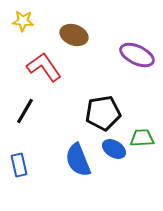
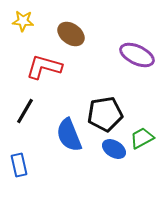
brown ellipse: moved 3 px left, 1 px up; rotated 16 degrees clockwise
red L-shape: rotated 39 degrees counterclockwise
black pentagon: moved 2 px right, 1 px down
green trapezoid: rotated 25 degrees counterclockwise
blue semicircle: moved 9 px left, 25 px up
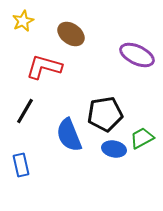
yellow star: rotated 30 degrees counterclockwise
blue ellipse: rotated 20 degrees counterclockwise
blue rectangle: moved 2 px right
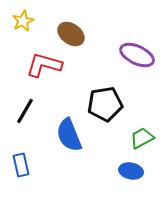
red L-shape: moved 2 px up
black pentagon: moved 10 px up
blue ellipse: moved 17 px right, 22 px down
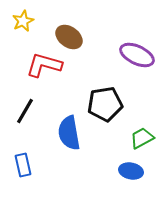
brown ellipse: moved 2 px left, 3 px down
blue semicircle: moved 2 px up; rotated 12 degrees clockwise
blue rectangle: moved 2 px right
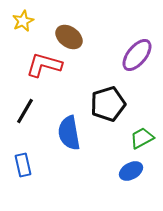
purple ellipse: rotated 76 degrees counterclockwise
black pentagon: moved 3 px right; rotated 8 degrees counterclockwise
blue ellipse: rotated 40 degrees counterclockwise
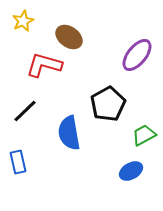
black pentagon: rotated 12 degrees counterclockwise
black line: rotated 16 degrees clockwise
green trapezoid: moved 2 px right, 3 px up
blue rectangle: moved 5 px left, 3 px up
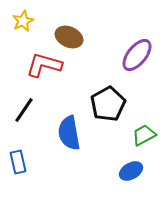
brown ellipse: rotated 12 degrees counterclockwise
black line: moved 1 px left, 1 px up; rotated 12 degrees counterclockwise
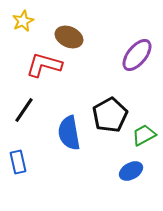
black pentagon: moved 2 px right, 11 px down
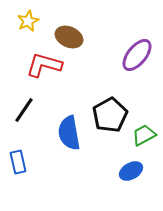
yellow star: moved 5 px right
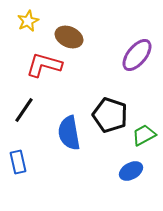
black pentagon: rotated 24 degrees counterclockwise
